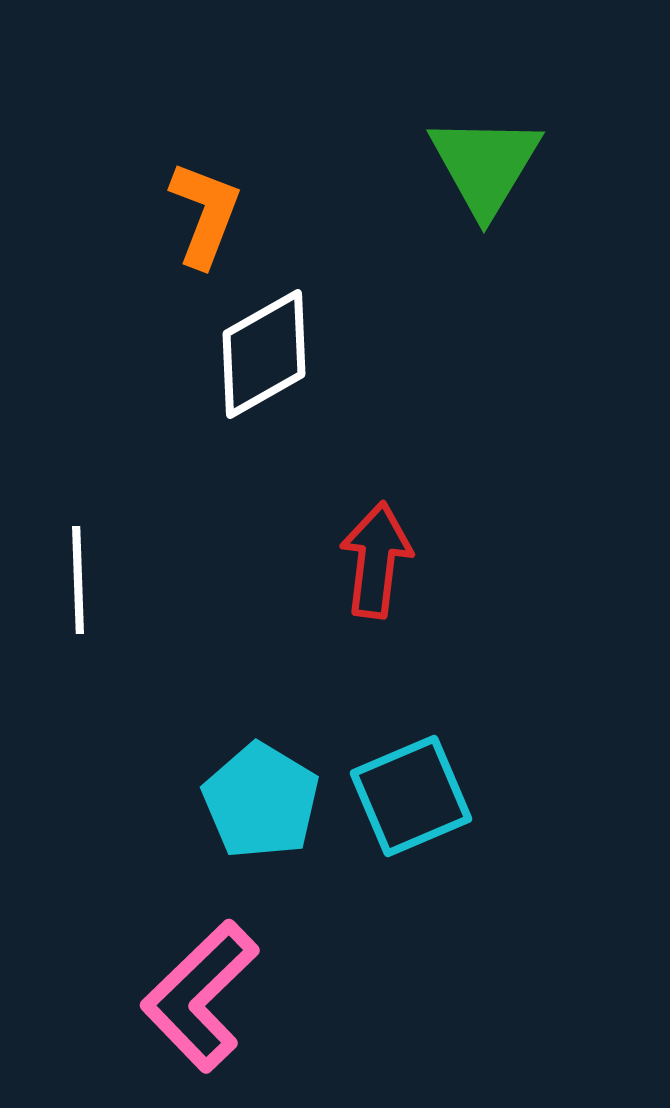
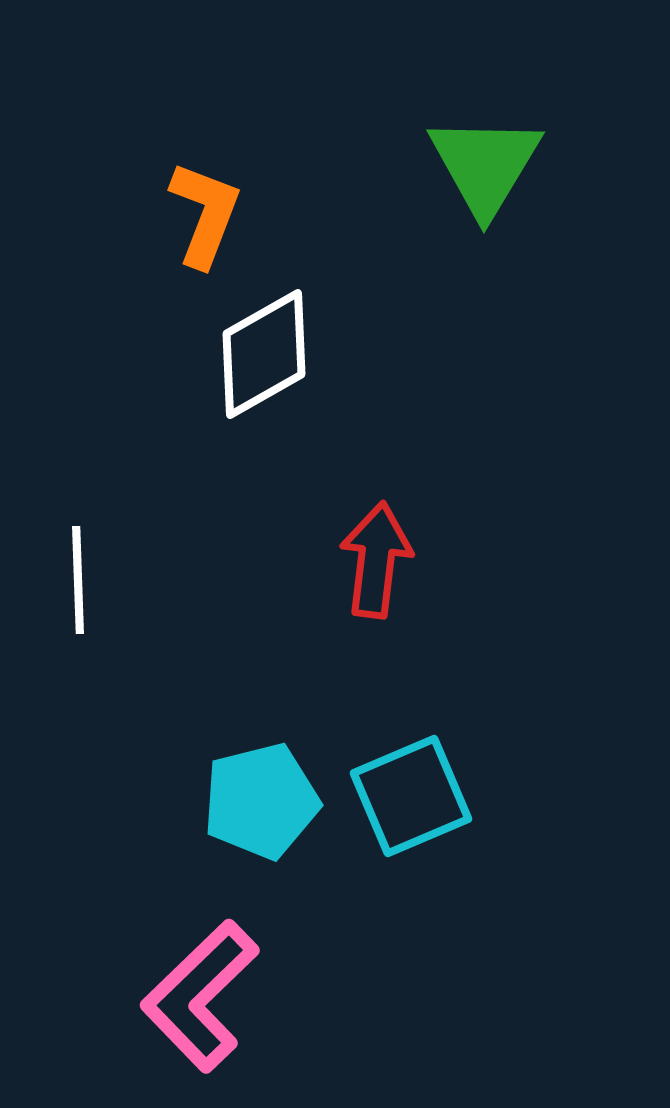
cyan pentagon: rotated 27 degrees clockwise
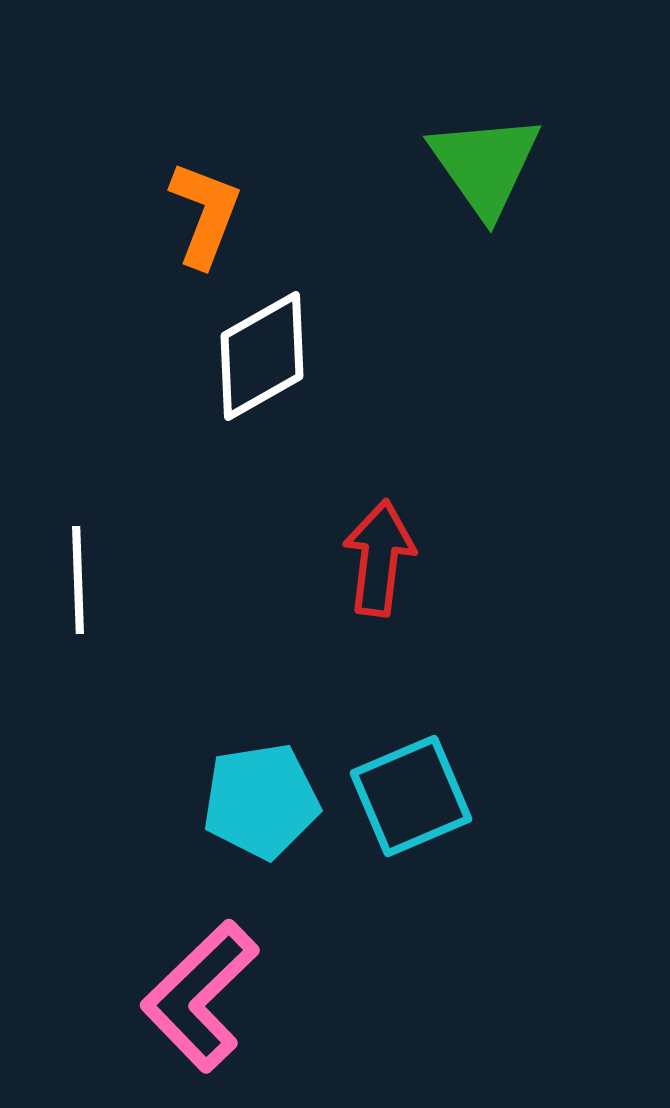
green triangle: rotated 6 degrees counterclockwise
white diamond: moved 2 px left, 2 px down
red arrow: moved 3 px right, 2 px up
cyan pentagon: rotated 5 degrees clockwise
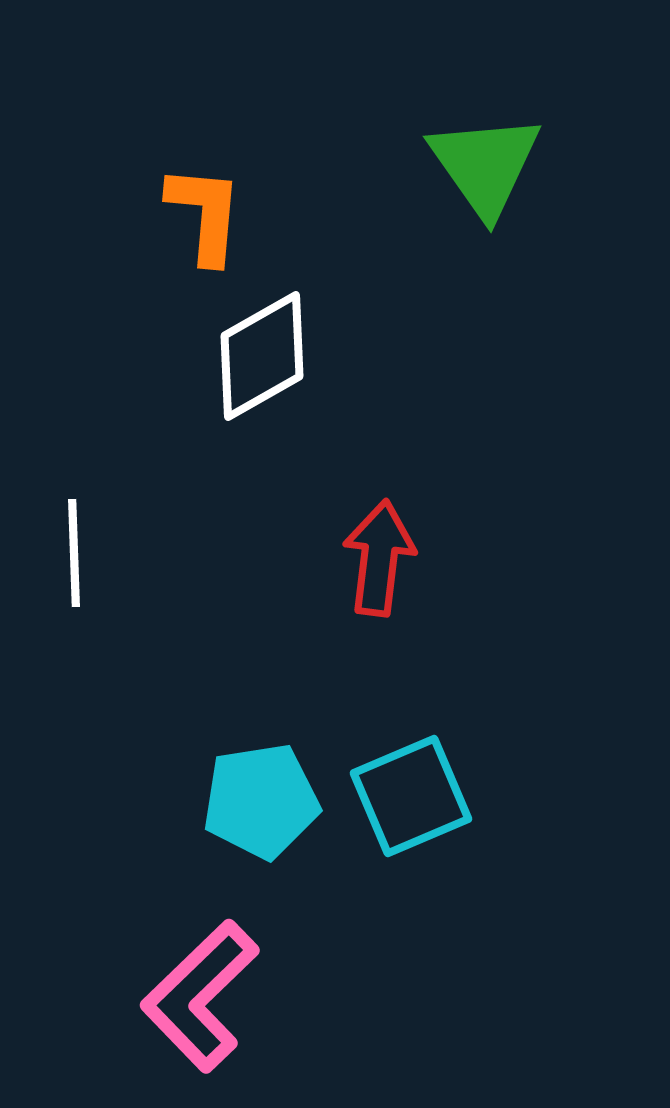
orange L-shape: rotated 16 degrees counterclockwise
white line: moved 4 px left, 27 px up
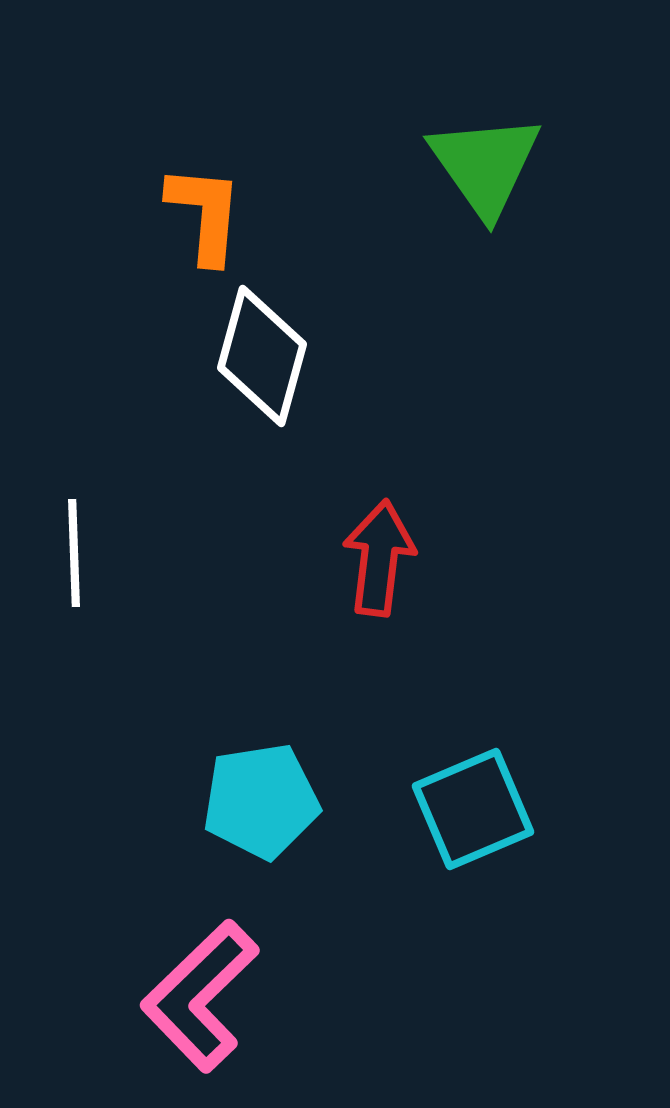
white diamond: rotated 45 degrees counterclockwise
cyan square: moved 62 px right, 13 px down
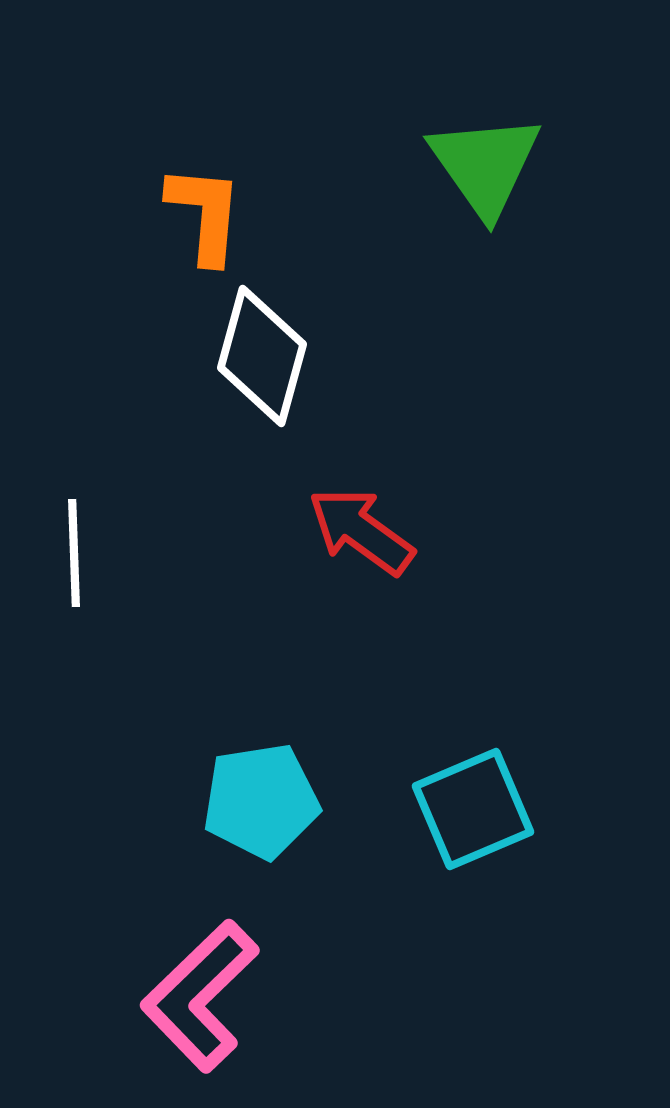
red arrow: moved 18 px left, 27 px up; rotated 61 degrees counterclockwise
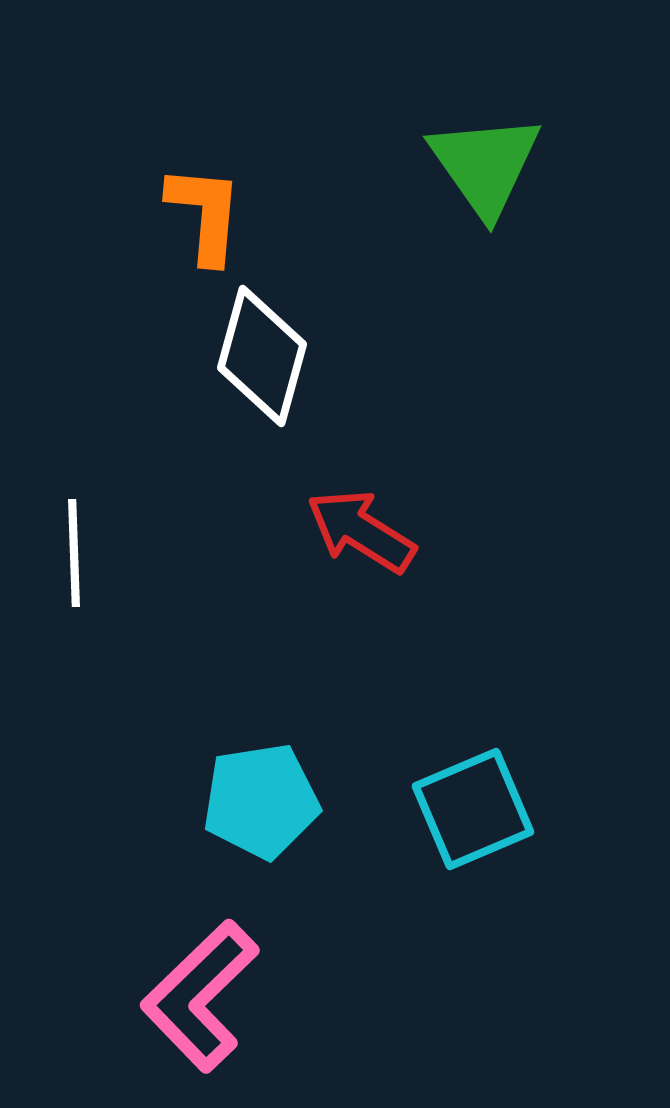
red arrow: rotated 4 degrees counterclockwise
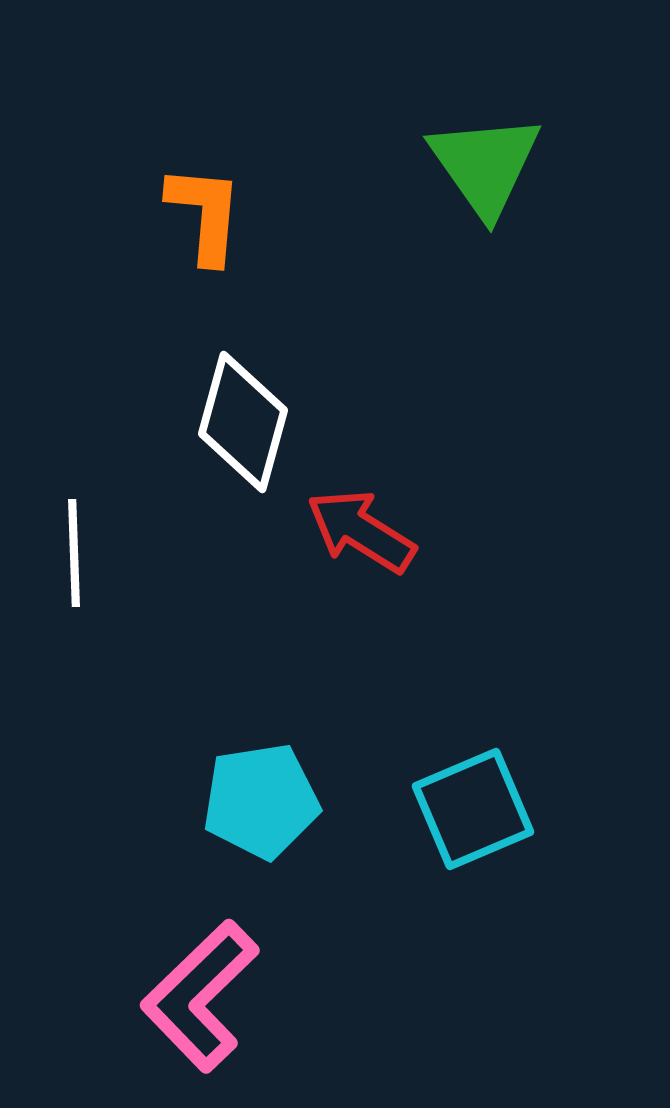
white diamond: moved 19 px left, 66 px down
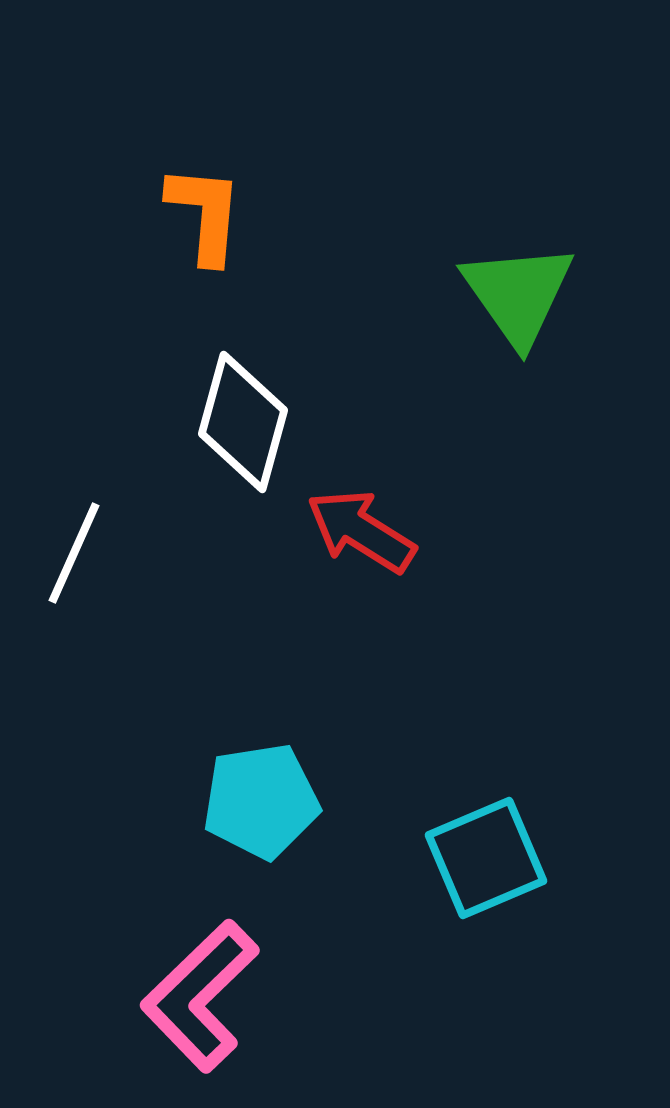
green triangle: moved 33 px right, 129 px down
white line: rotated 26 degrees clockwise
cyan square: moved 13 px right, 49 px down
